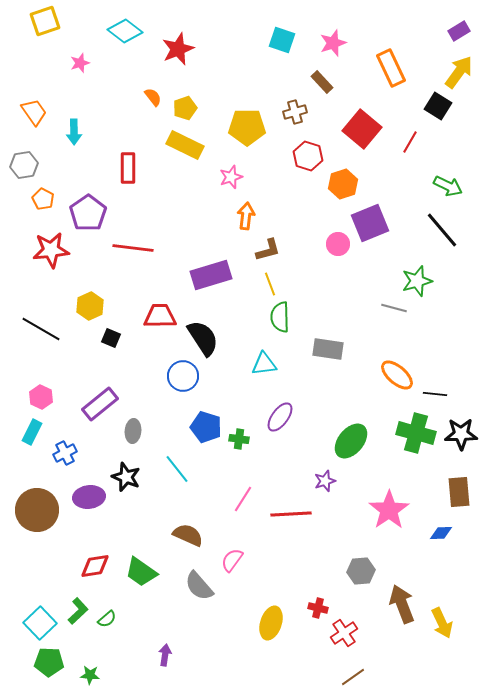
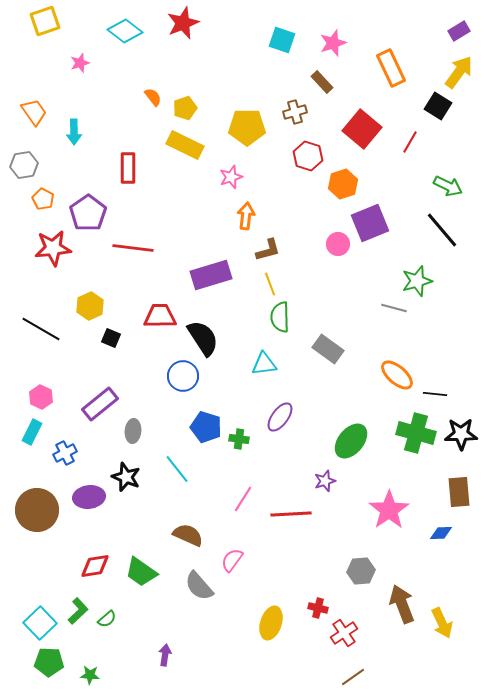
red star at (178, 49): moved 5 px right, 26 px up
red star at (51, 250): moved 2 px right, 2 px up
gray rectangle at (328, 349): rotated 28 degrees clockwise
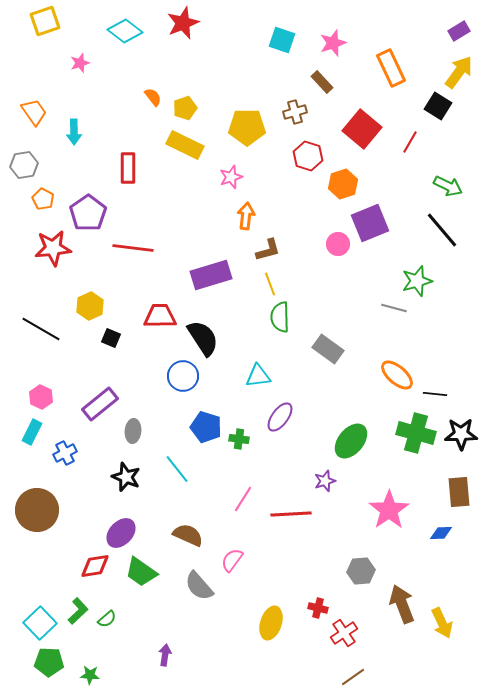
cyan triangle at (264, 364): moved 6 px left, 12 px down
purple ellipse at (89, 497): moved 32 px right, 36 px down; rotated 40 degrees counterclockwise
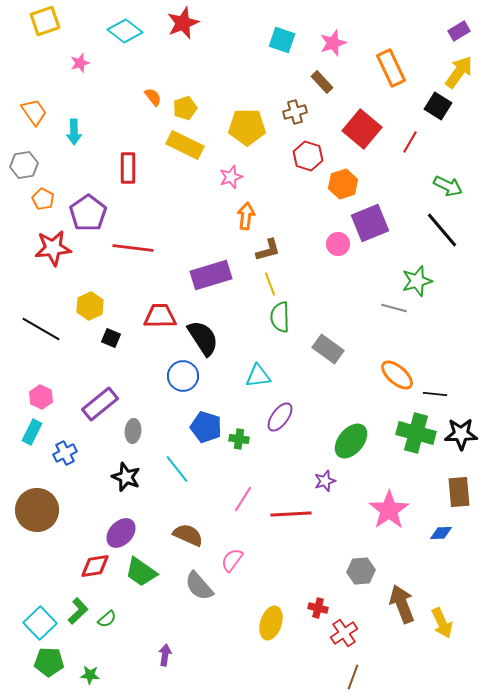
brown line at (353, 677): rotated 35 degrees counterclockwise
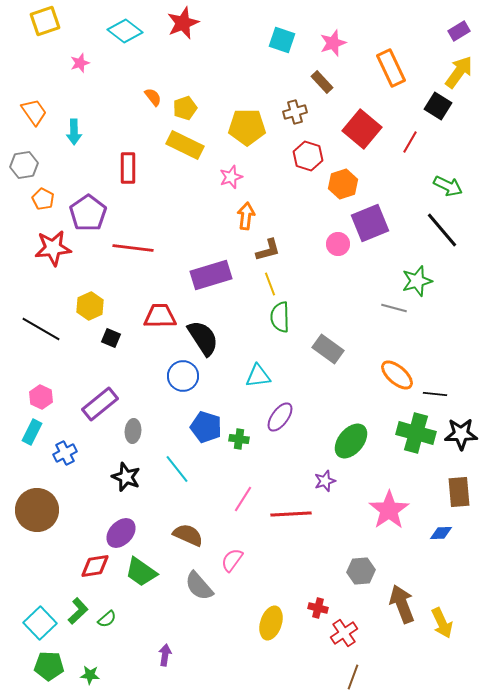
green pentagon at (49, 662): moved 4 px down
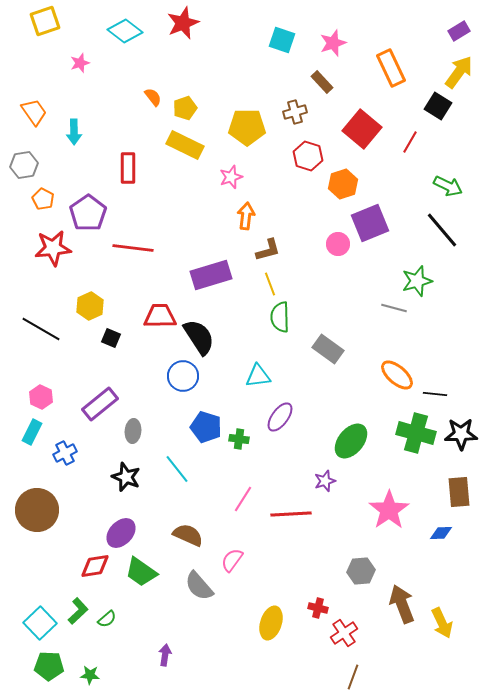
black semicircle at (203, 338): moved 4 px left, 1 px up
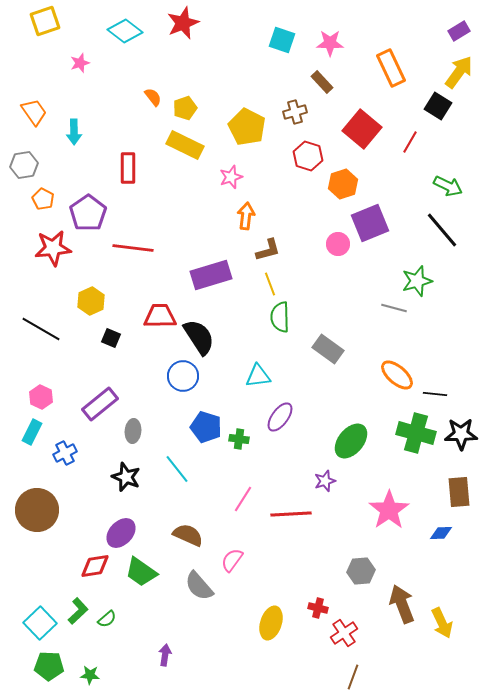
pink star at (333, 43): moved 3 px left; rotated 20 degrees clockwise
yellow pentagon at (247, 127): rotated 27 degrees clockwise
yellow hexagon at (90, 306): moved 1 px right, 5 px up
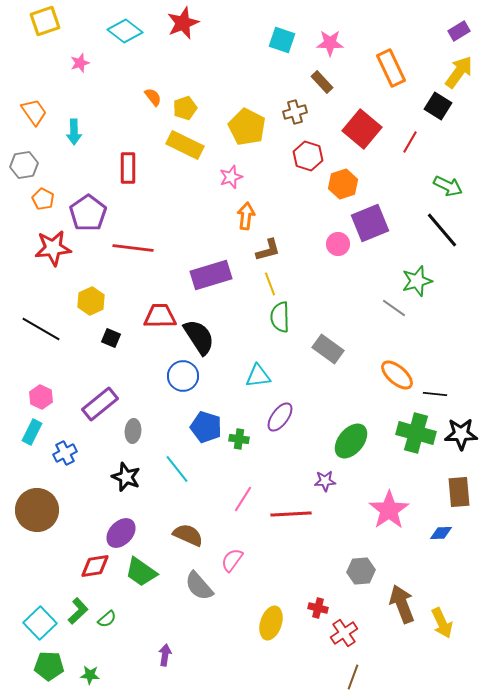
gray line at (394, 308): rotated 20 degrees clockwise
purple star at (325, 481): rotated 15 degrees clockwise
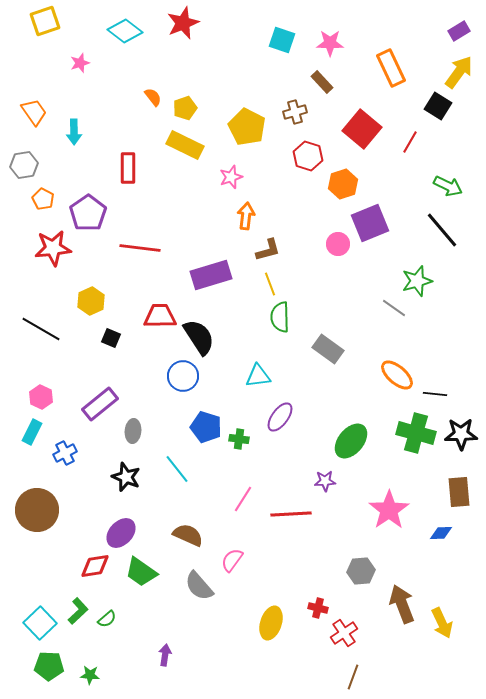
red line at (133, 248): moved 7 px right
